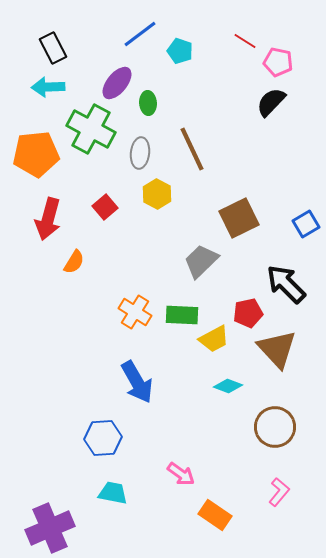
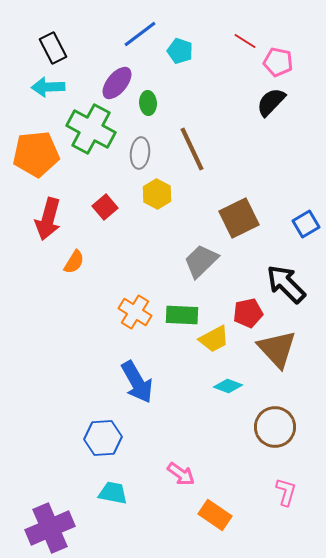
pink L-shape: moved 7 px right; rotated 24 degrees counterclockwise
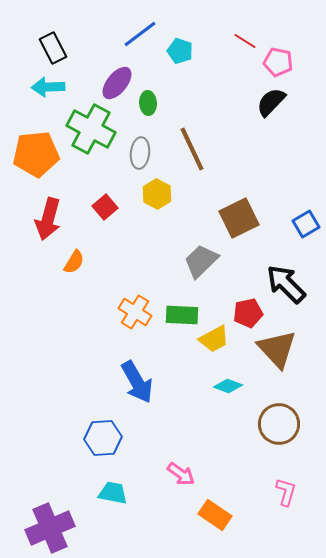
brown circle: moved 4 px right, 3 px up
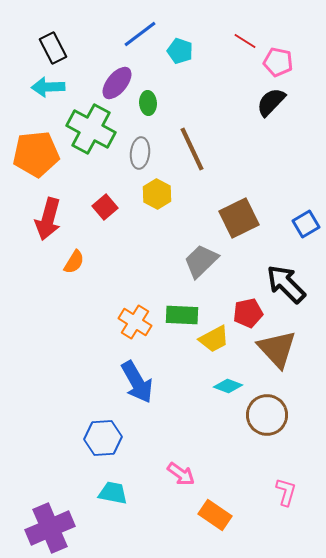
orange cross: moved 10 px down
brown circle: moved 12 px left, 9 px up
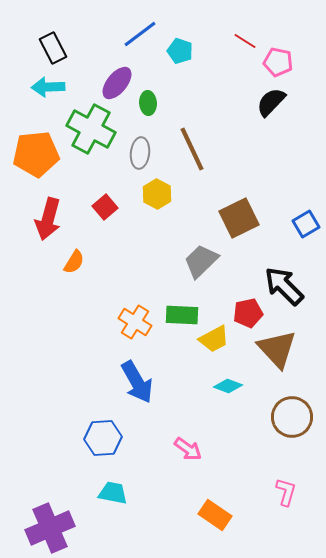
black arrow: moved 2 px left, 2 px down
brown circle: moved 25 px right, 2 px down
pink arrow: moved 7 px right, 25 px up
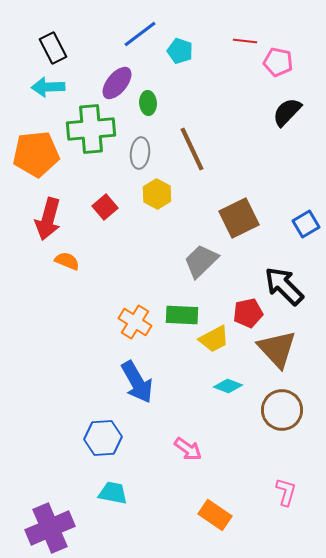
red line: rotated 25 degrees counterclockwise
black semicircle: moved 16 px right, 10 px down
green cross: rotated 33 degrees counterclockwise
orange semicircle: moved 7 px left, 1 px up; rotated 100 degrees counterclockwise
brown circle: moved 10 px left, 7 px up
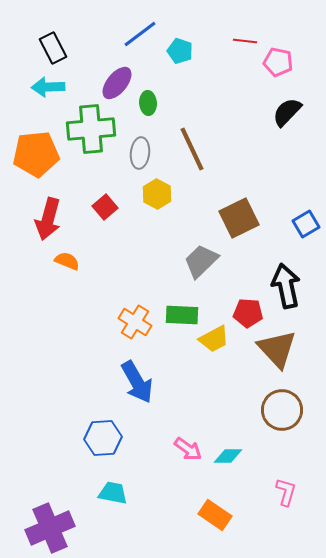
black arrow: moved 2 px right; rotated 33 degrees clockwise
red pentagon: rotated 16 degrees clockwise
cyan diamond: moved 70 px down; rotated 20 degrees counterclockwise
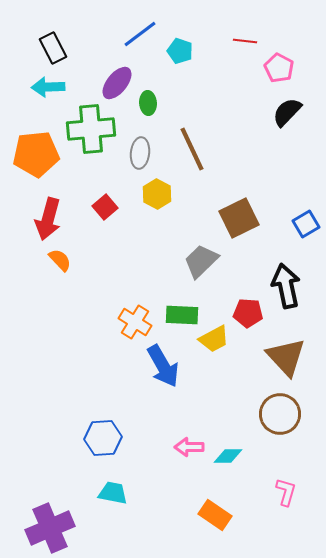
pink pentagon: moved 1 px right, 6 px down; rotated 16 degrees clockwise
orange semicircle: moved 7 px left, 1 px up; rotated 25 degrees clockwise
brown triangle: moved 9 px right, 8 px down
blue arrow: moved 26 px right, 16 px up
brown circle: moved 2 px left, 4 px down
pink arrow: moved 1 px right, 2 px up; rotated 144 degrees clockwise
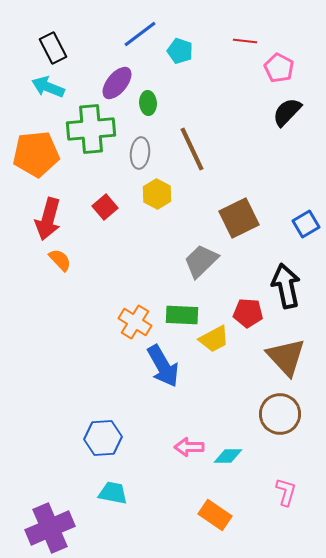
cyan arrow: rotated 24 degrees clockwise
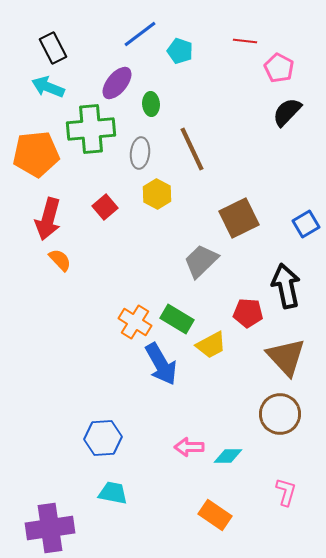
green ellipse: moved 3 px right, 1 px down
green rectangle: moved 5 px left, 4 px down; rotated 28 degrees clockwise
yellow trapezoid: moved 3 px left, 6 px down
blue arrow: moved 2 px left, 2 px up
purple cross: rotated 15 degrees clockwise
